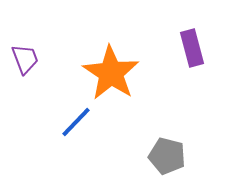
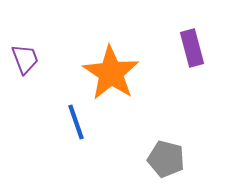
blue line: rotated 63 degrees counterclockwise
gray pentagon: moved 1 px left, 3 px down
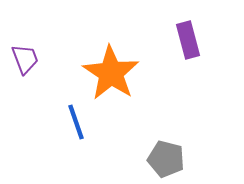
purple rectangle: moved 4 px left, 8 px up
